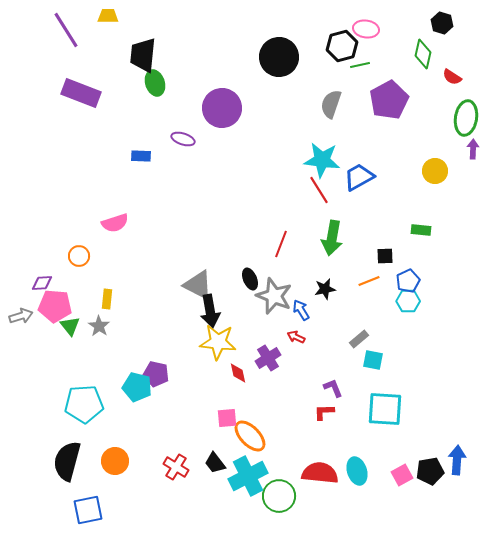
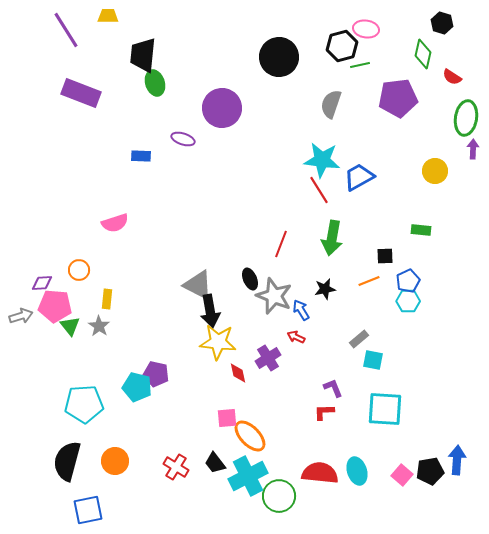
purple pentagon at (389, 100): moved 9 px right, 2 px up; rotated 21 degrees clockwise
orange circle at (79, 256): moved 14 px down
pink square at (402, 475): rotated 20 degrees counterclockwise
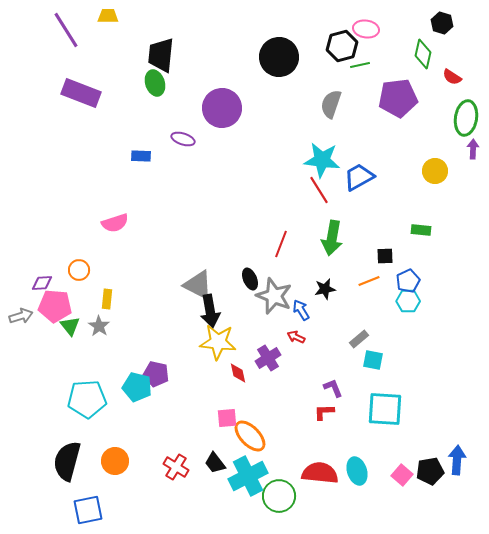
black trapezoid at (143, 55): moved 18 px right
cyan pentagon at (84, 404): moved 3 px right, 5 px up
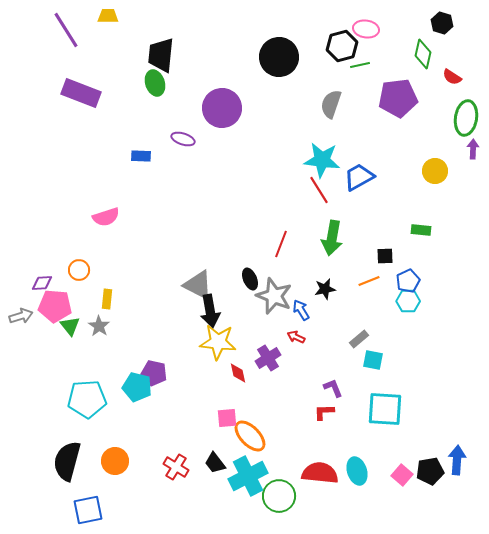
pink semicircle at (115, 223): moved 9 px left, 6 px up
purple pentagon at (156, 374): moved 2 px left, 1 px up
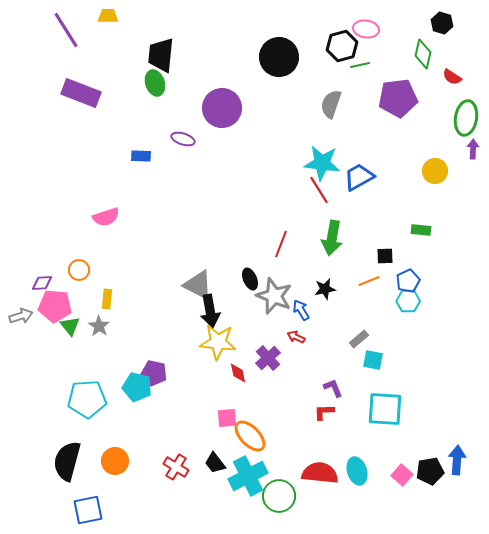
cyan star at (322, 160): moved 3 px down
purple cross at (268, 358): rotated 10 degrees counterclockwise
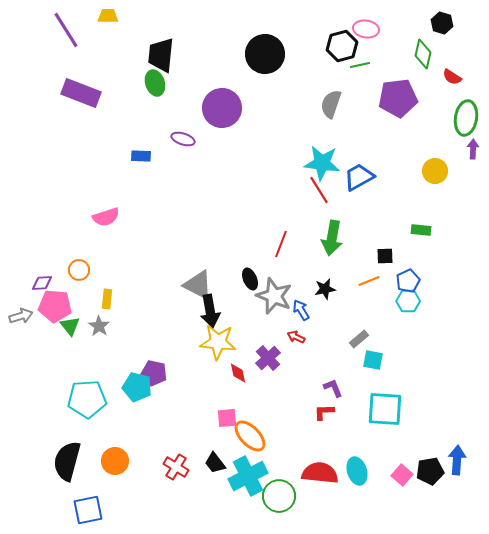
black circle at (279, 57): moved 14 px left, 3 px up
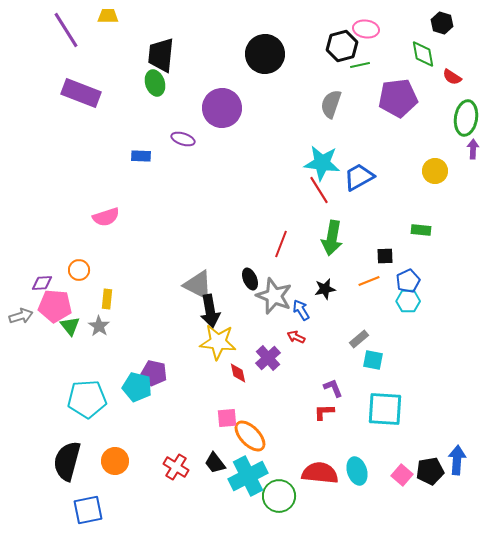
green diamond at (423, 54): rotated 24 degrees counterclockwise
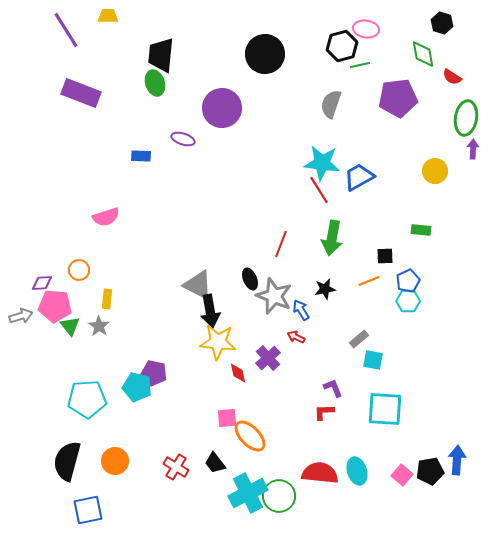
cyan cross at (248, 476): moved 17 px down
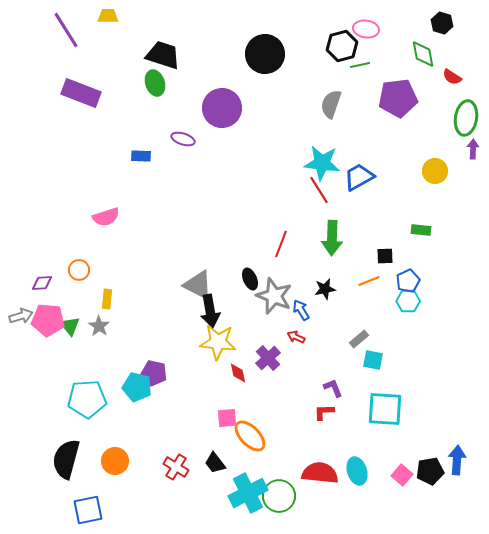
black trapezoid at (161, 55): moved 2 px right; rotated 102 degrees clockwise
green arrow at (332, 238): rotated 8 degrees counterclockwise
pink pentagon at (55, 306): moved 7 px left, 14 px down
black semicircle at (67, 461): moved 1 px left, 2 px up
